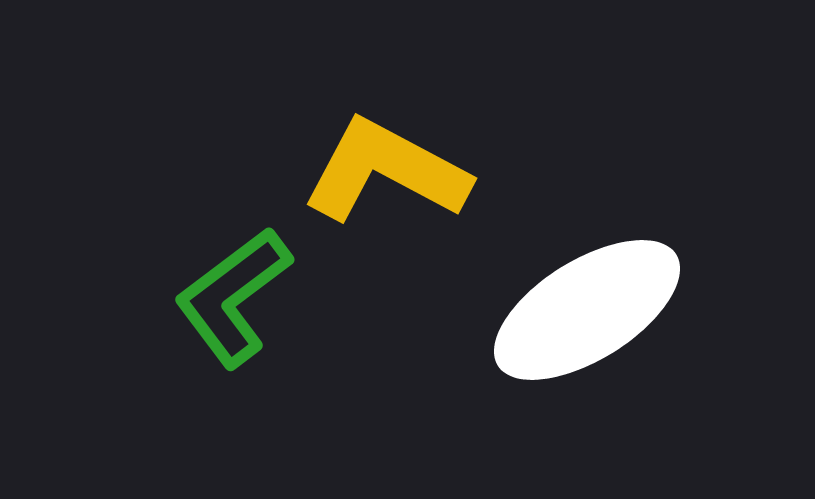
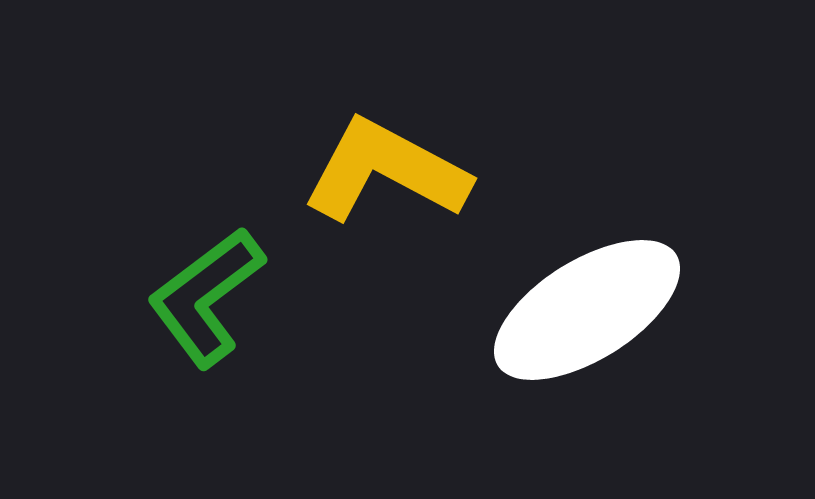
green L-shape: moved 27 px left
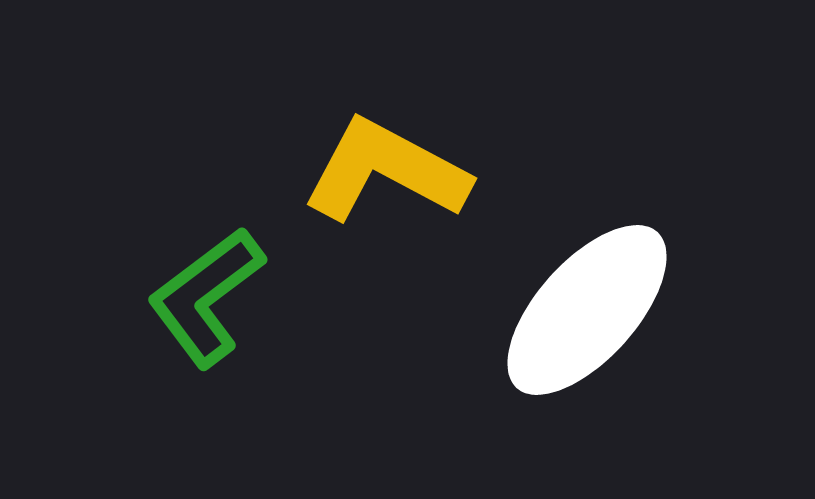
white ellipse: rotated 16 degrees counterclockwise
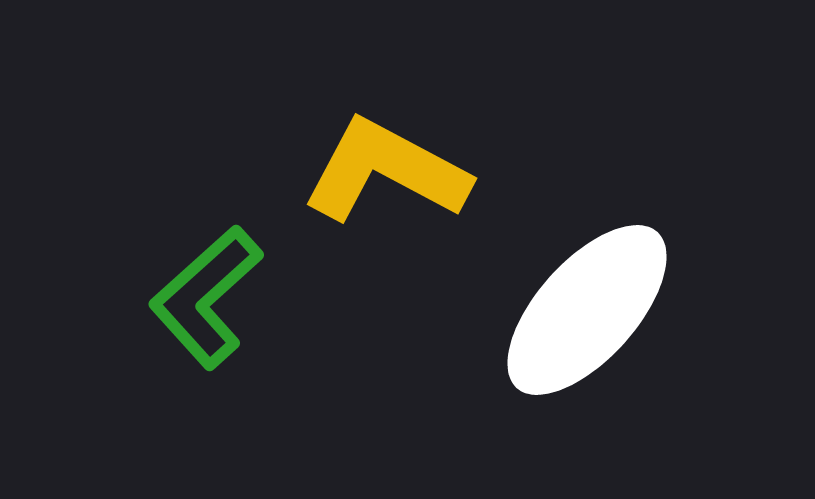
green L-shape: rotated 5 degrees counterclockwise
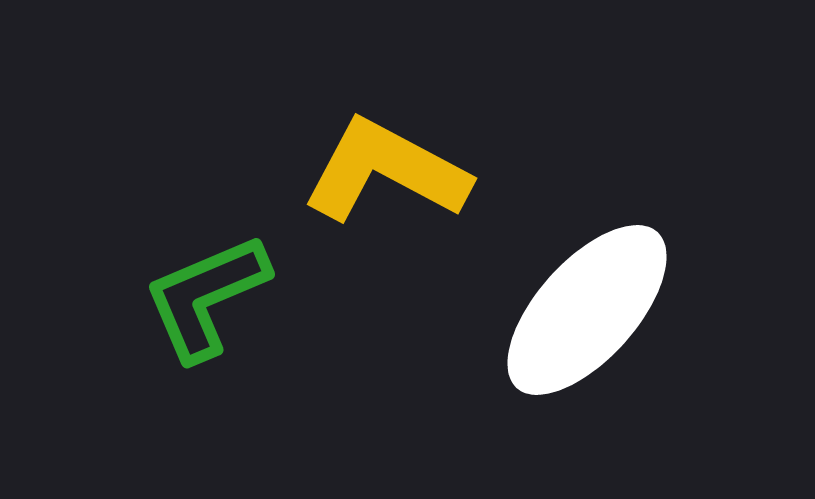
green L-shape: rotated 19 degrees clockwise
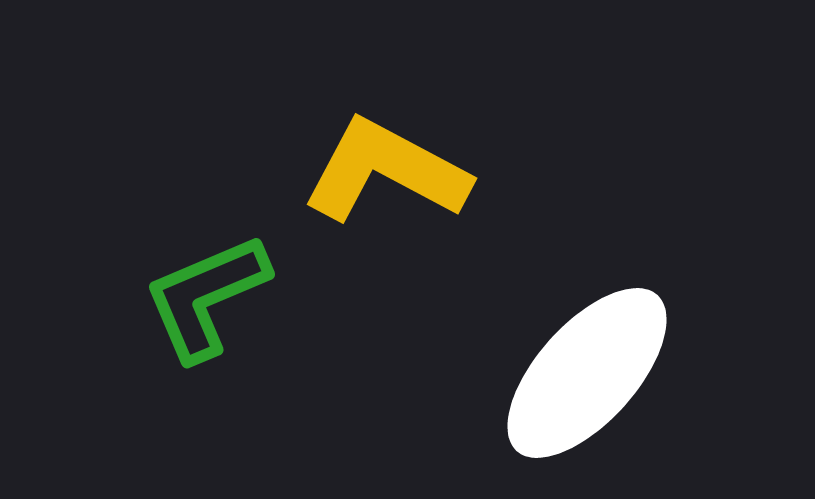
white ellipse: moved 63 px down
